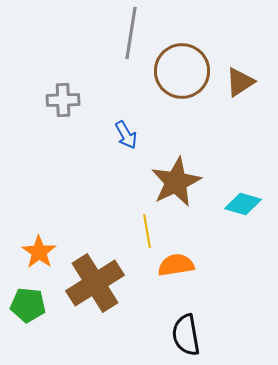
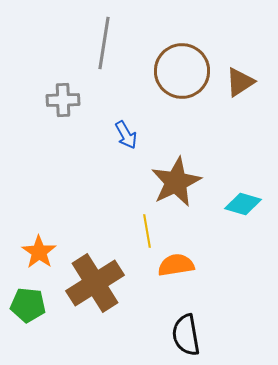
gray line: moved 27 px left, 10 px down
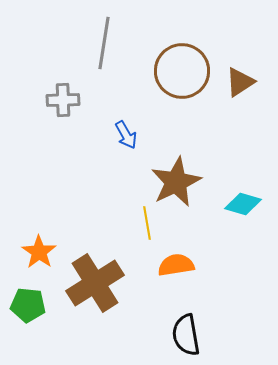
yellow line: moved 8 px up
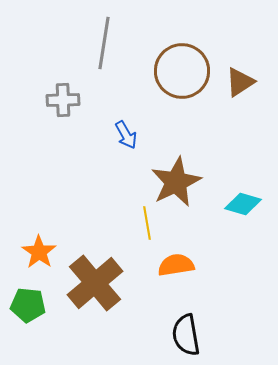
brown cross: rotated 8 degrees counterclockwise
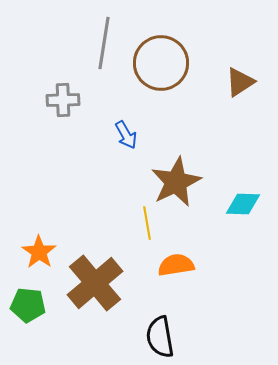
brown circle: moved 21 px left, 8 px up
cyan diamond: rotated 15 degrees counterclockwise
black semicircle: moved 26 px left, 2 px down
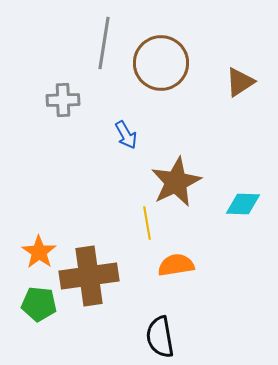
brown cross: moved 6 px left, 7 px up; rotated 32 degrees clockwise
green pentagon: moved 11 px right, 1 px up
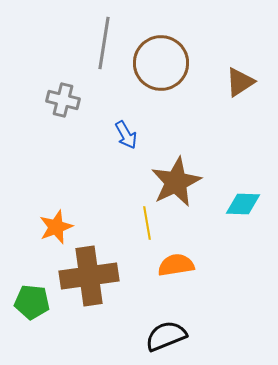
gray cross: rotated 16 degrees clockwise
orange star: moved 17 px right, 25 px up; rotated 16 degrees clockwise
green pentagon: moved 7 px left, 2 px up
black semicircle: moved 6 px right, 1 px up; rotated 78 degrees clockwise
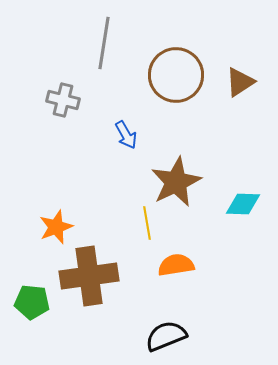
brown circle: moved 15 px right, 12 px down
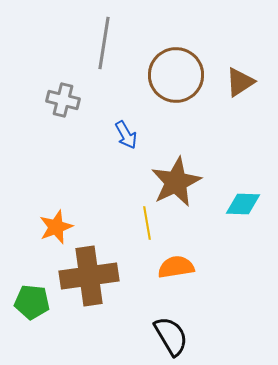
orange semicircle: moved 2 px down
black semicircle: moved 5 px right; rotated 81 degrees clockwise
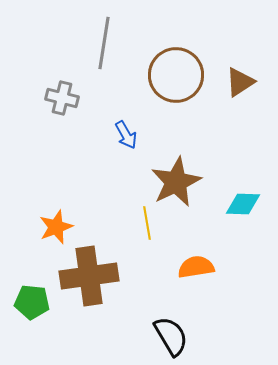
gray cross: moved 1 px left, 2 px up
orange semicircle: moved 20 px right
